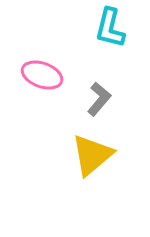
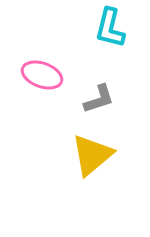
gray L-shape: rotated 32 degrees clockwise
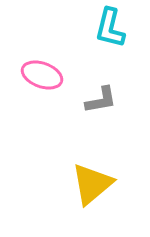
gray L-shape: moved 2 px right, 1 px down; rotated 8 degrees clockwise
yellow triangle: moved 29 px down
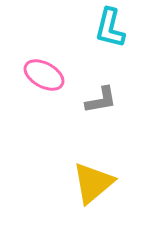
pink ellipse: moved 2 px right; rotated 9 degrees clockwise
yellow triangle: moved 1 px right, 1 px up
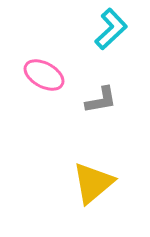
cyan L-shape: moved 1 px right, 1 px down; rotated 147 degrees counterclockwise
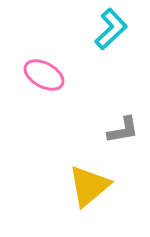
gray L-shape: moved 22 px right, 30 px down
yellow triangle: moved 4 px left, 3 px down
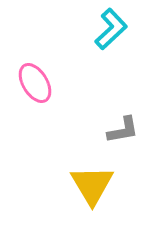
pink ellipse: moved 9 px left, 8 px down; rotated 30 degrees clockwise
yellow triangle: moved 3 px right, 1 px up; rotated 21 degrees counterclockwise
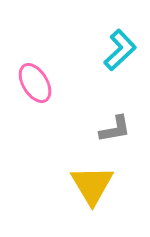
cyan L-shape: moved 9 px right, 21 px down
gray L-shape: moved 8 px left, 1 px up
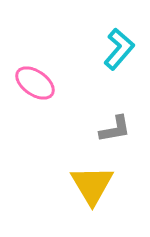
cyan L-shape: moved 1 px left, 1 px up; rotated 6 degrees counterclockwise
pink ellipse: rotated 24 degrees counterclockwise
